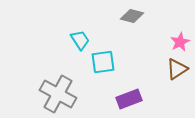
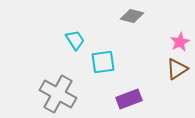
cyan trapezoid: moved 5 px left
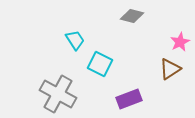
cyan square: moved 3 px left, 2 px down; rotated 35 degrees clockwise
brown triangle: moved 7 px left
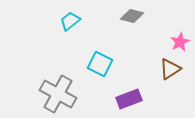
cyan trapezoid: moved 5 px left, 19 px up; rotated 95 degrees counterclockwise
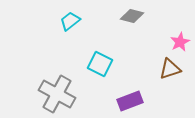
brown triangle: rotated 15 degrees clockwise
gray cross: moved 1 px left
purple rectangle: moved 1 px right, 2 px down
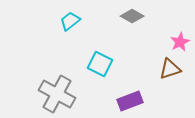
gray diamond: rotated 15 degrees clockwise
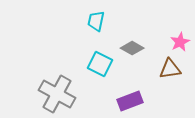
gray diamond: moved 32 px down
cyan trapezoid: moved 26 px right; rotated 40 degrees counterclockwise
brown triangle: rotated 10 degrees clockwise
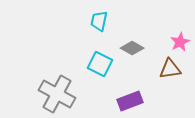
cyan trapezoid: moved 3 px right
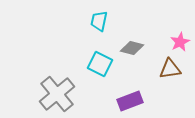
gray diamond: rotated 15 degrees counterclockwise
gray cross: rotated 21 degrees clockwise
